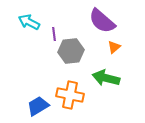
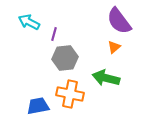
purple semicircle: moved 17 px right; rotated 12 degrees clockwise
purple line: rotated 24 degrees clockwise
gray hexagon: moved 6 px left, 7 px down
orange cross: moved 1 px up
blue trapezoid: rotated 20 degrees clockwise
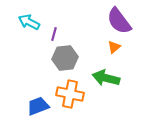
blue trapezoid: rotated 10 degrees counterclockwise
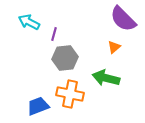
purple semicircle: moved 4 px right, 2 px up; rotated 8 degrees counterclockwise
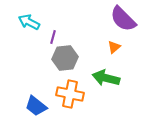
purple line: moved 1 px left, 3 px down
blue trapezoid: moved 2 px left; rotated 120 degrees counterclockwise
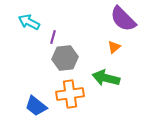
orange cross: rotated 20 degrees counterclockwise
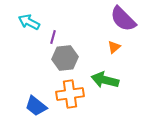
green arrow: moved 1 px left, 2 px down
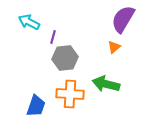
purple semicircle: rotated 76 degrees clockwise
green arrow: moved 1 px right, 4 px down
orange cross: rotated 12 degrees clockwise
blue trapezoid: rotated 110 degrees counterclockwise
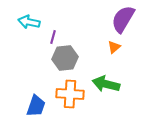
cyan arrow: rotated 15 degrees counterclockwise
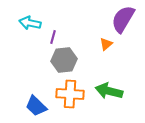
cyan arrow: moved 1 px right, 1 px down
orange triangle: moved 8 px left, 3 px up
gray hexagon: moved 1 px left, 2 px down
green arrow: moved 3 px right, 7 px down
blue trapezoid: rotated 115 degrees clockwise
